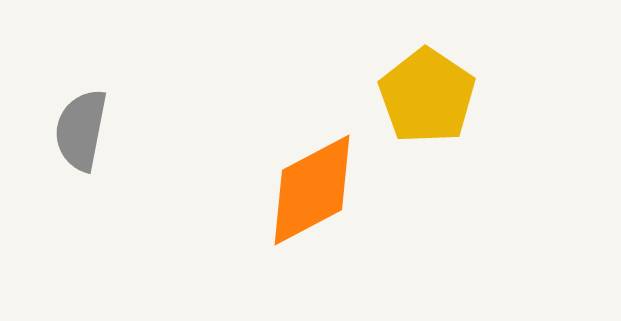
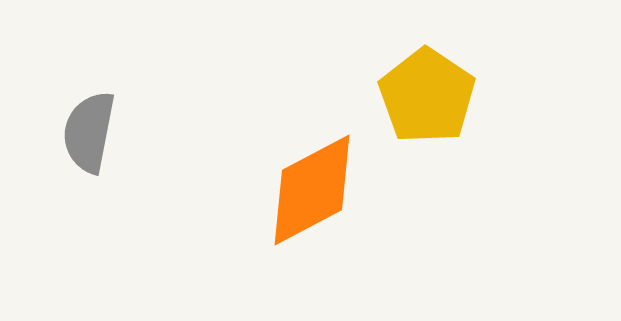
gray semicircle: moved 8 px right, 2 px down
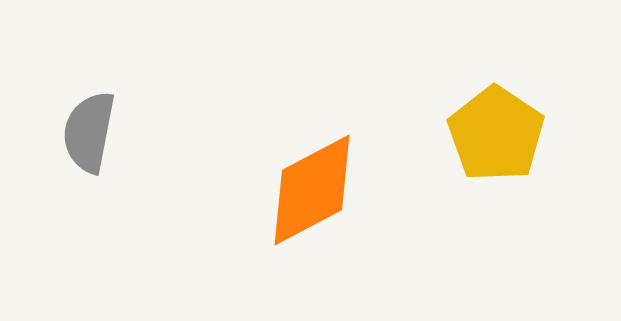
yellow pentagon: moved 69 px right, 38 px down
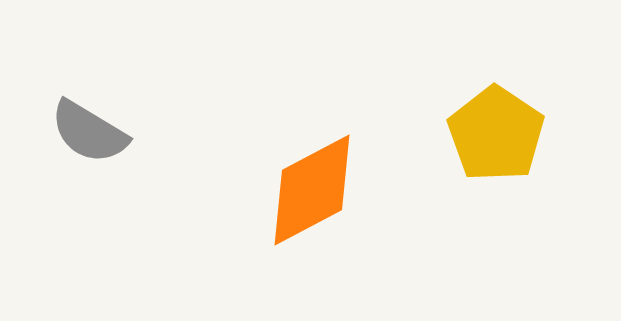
gray semicircle: rotated 70 degrees counterclockwise
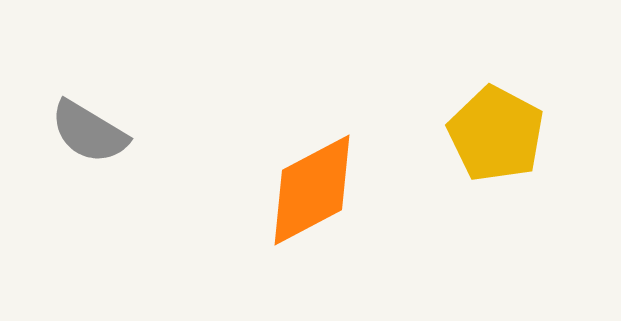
yellow pentagon: rotated 6 degrees counterclockwise
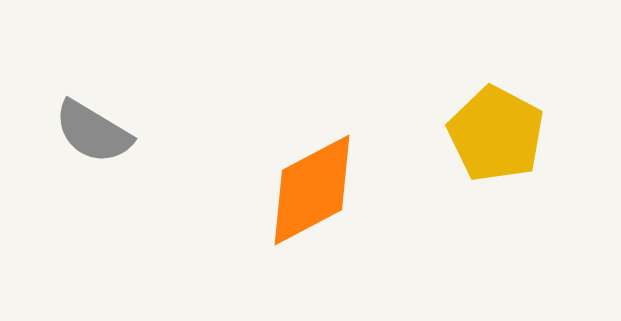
gray semicircle: moved 4 px right
